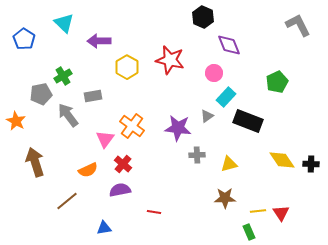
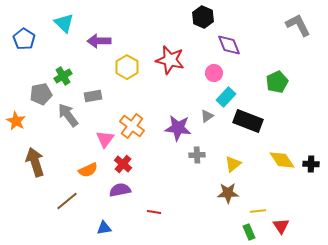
yellow triangle: moved 4 px right; rotated 24 degrees counterclockwise
brown star: moved 3 px right, 5 px up
red triangle: moved 13 px down
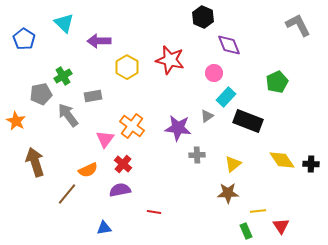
brown line: moved 7 px up; rotated 10 degrees counterclockwise
green rectangle: moved 3 px left, 1 px up
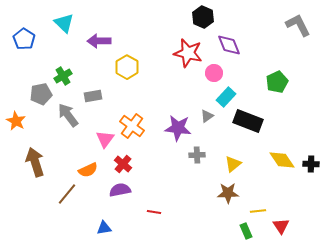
red star: moved 18 px right, 7 px up
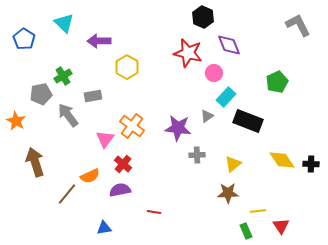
orange semicircle: moved 2 px right, 6 px down
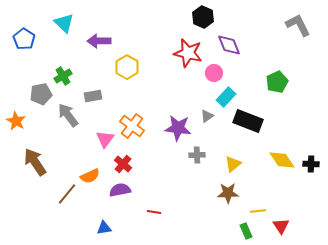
brown arrow: rotated 16 degrees counterclockwise
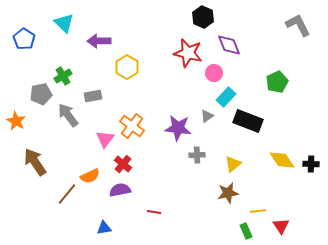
brown star: rotated 10 degrees counterclockwise
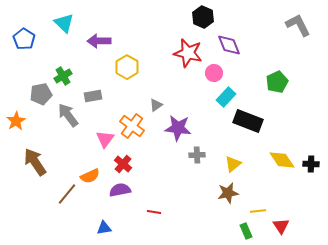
gray triangle: moved 51 px left, 11 px up
orange star: rotated 12 degrees clockwise
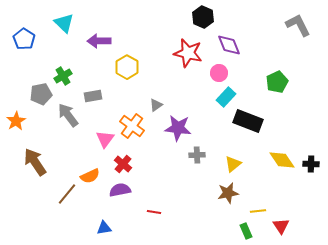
pink circle: moved 5 px right
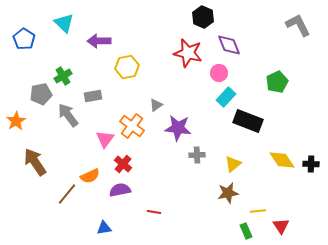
yellow hexagon: rotated 20 degrees clockwise
